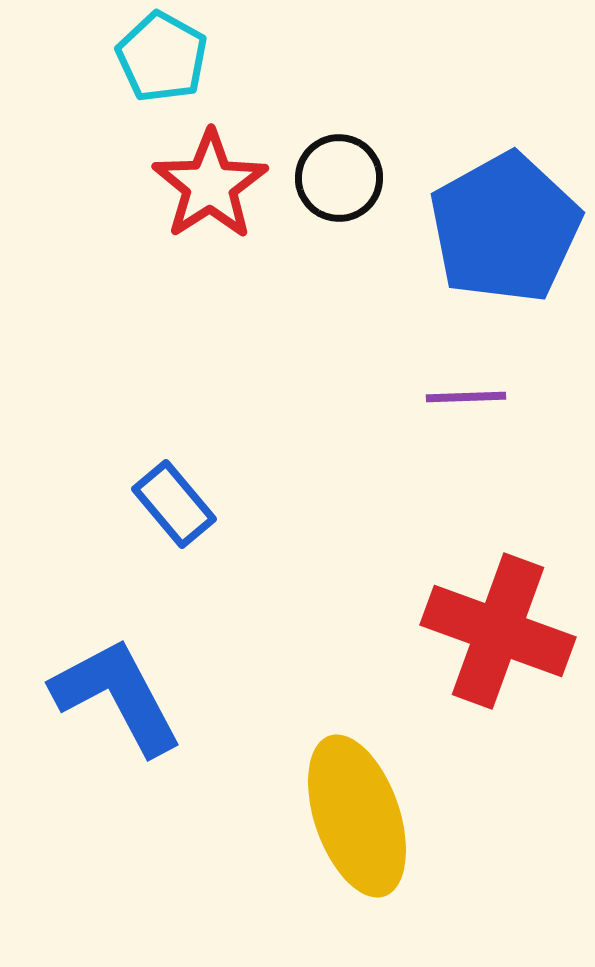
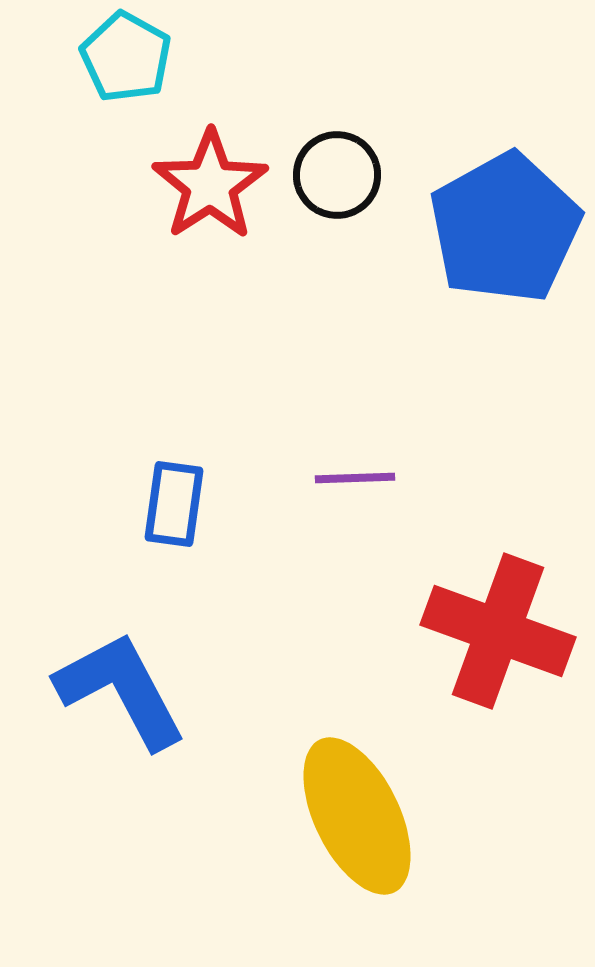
cyan pentagon: moved 36 px left
black circle: moved 2 px left, 3 px up
purple line: moved 111 px left, 81 px down
blue rectangle: rotated 48 degrees clockwise
blue L-shape: moved 4 px right, 6 px up
yellow ellipse: rotated 7 degrees counterclockwise
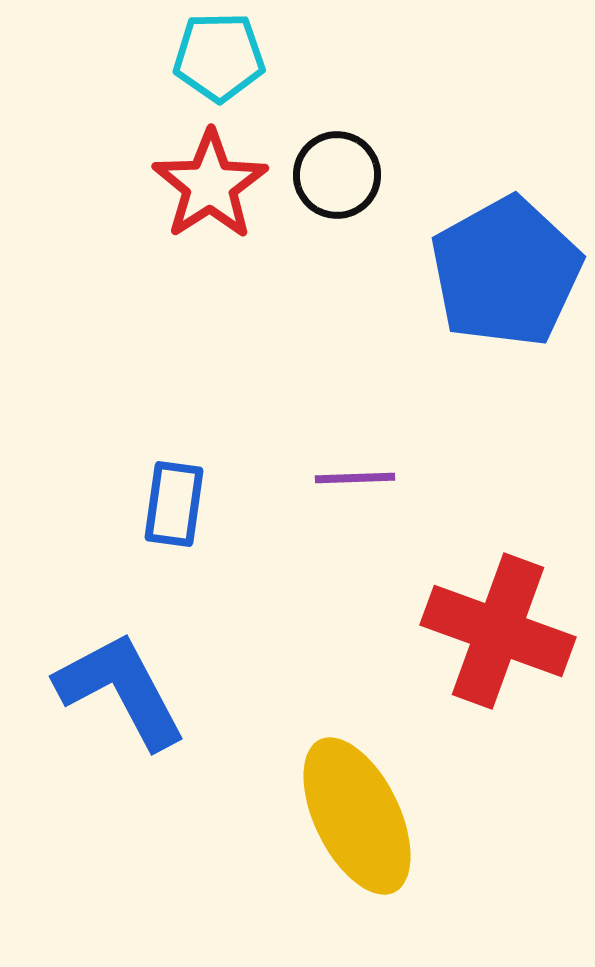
cyan pentagon: moved 93 px right; rotated 30 degrees counterclockwise
blue pentagon: moved 1 px right, 44 px down
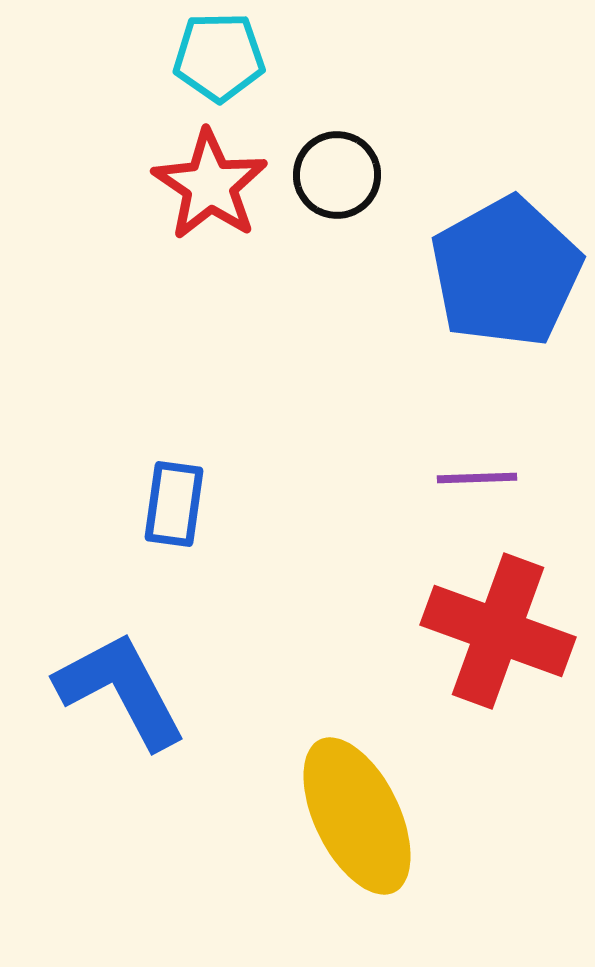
red star: rotated 5 degrees counterclockwise
purple line: moved 122 px right
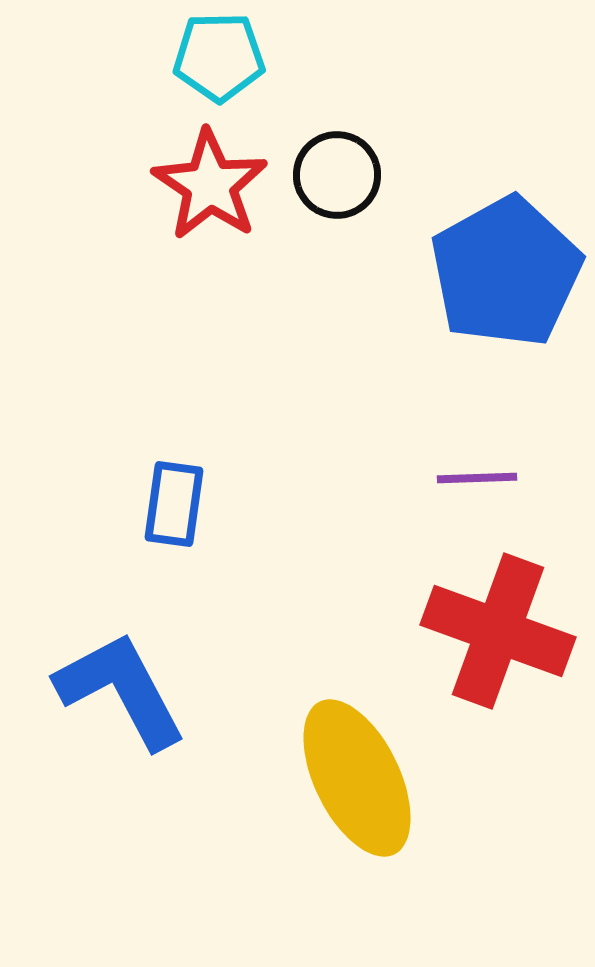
yellow ellipse: moved 38 px up
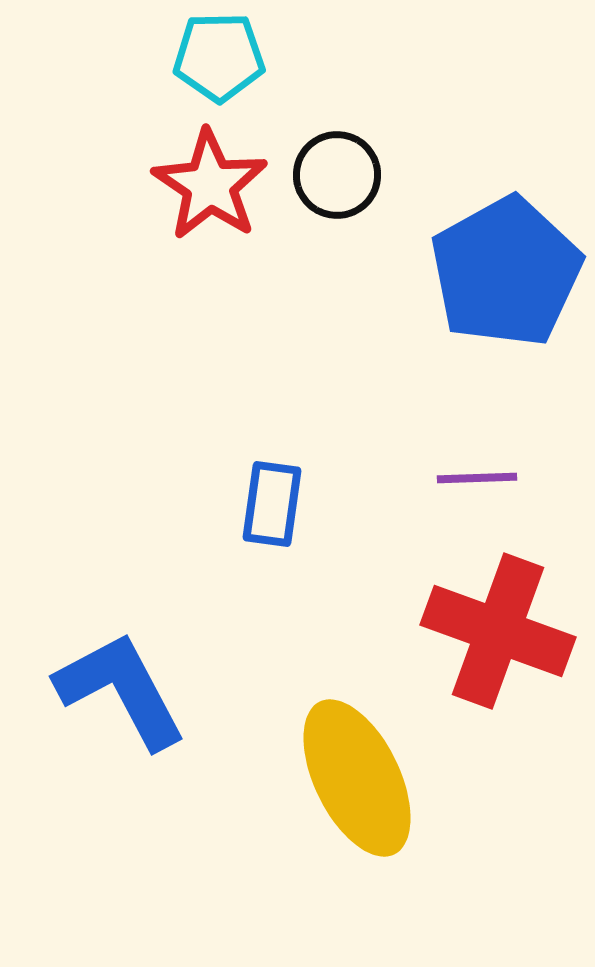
blue rectangle: moved 98 px right
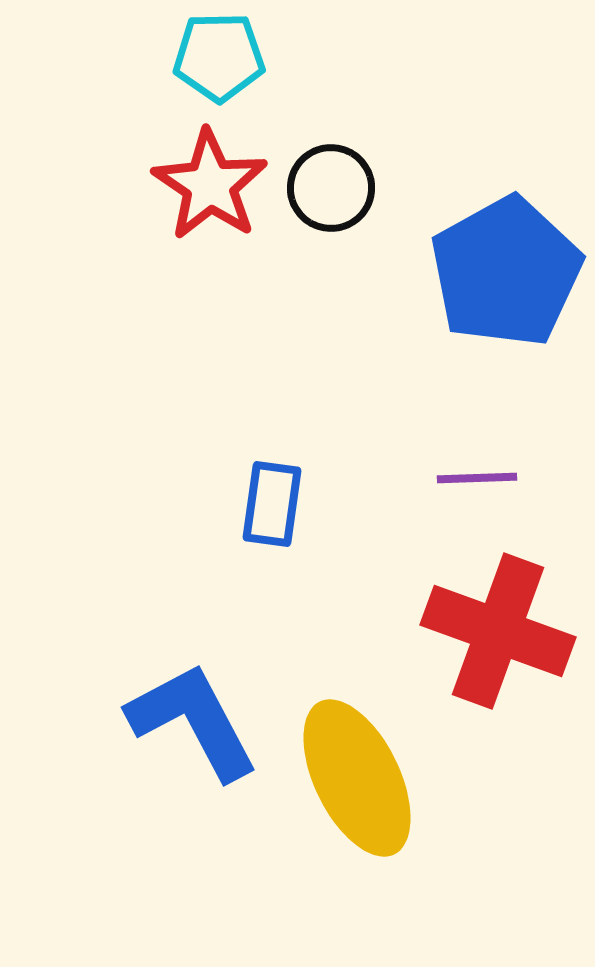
black circle: moved 6 px left, 13 px down
blue L-shape: moved 72 px right, 31 px down
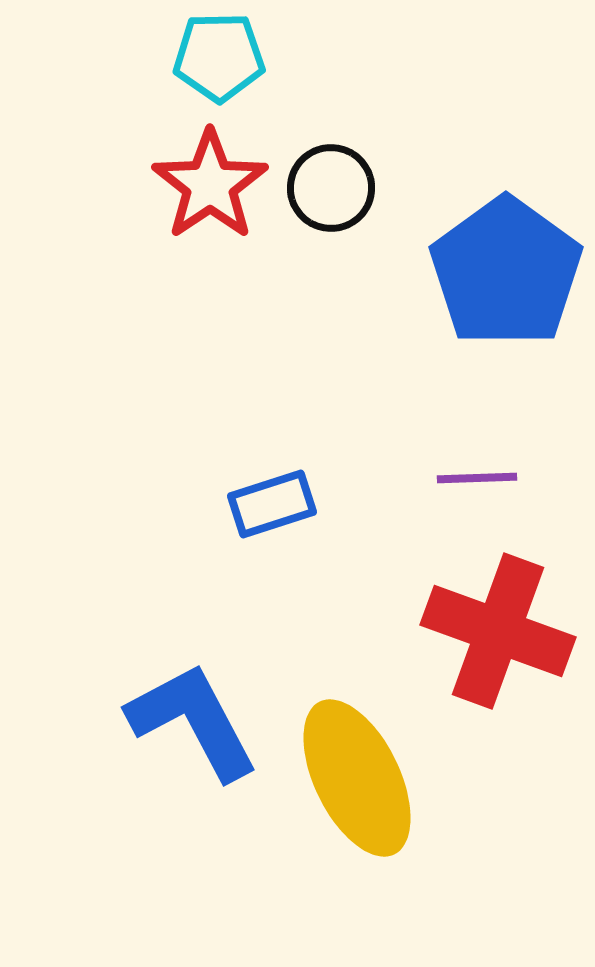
red star: rotated 4 degrees clockwise
blue pentagon: rotated 7 degrees counterclockwise
blue rectangle: rotated 64 degrees clockwise
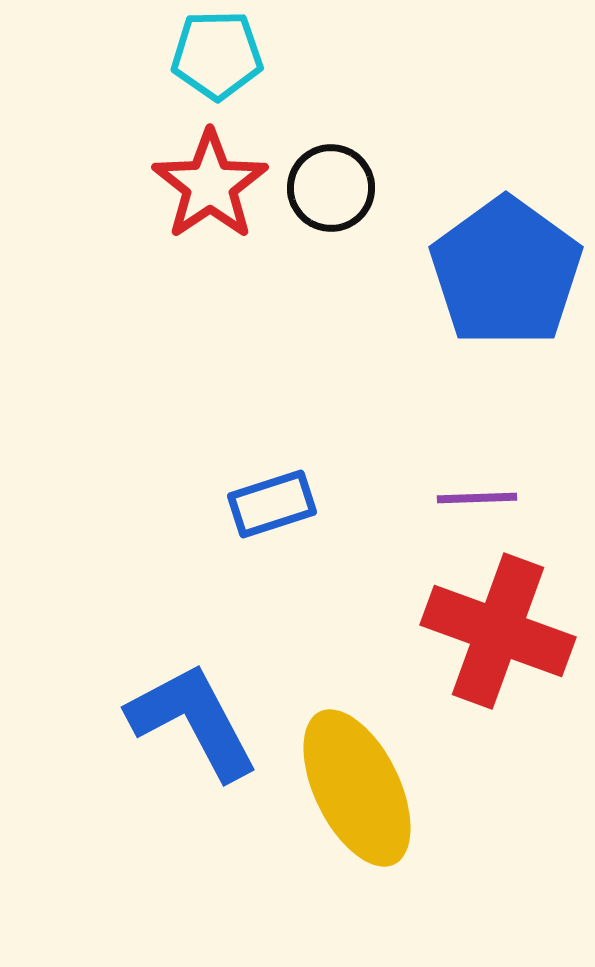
cyan pentagon: moved 2 px left, 2 px up
purple line: moved 20 px down
yellow ellipse: moved 10 px down
